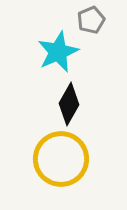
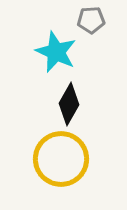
gray pentagon: rotated 20 degrees clockwise
cyan star: moved 2 px left; rotated 24 degrees counterclockwise
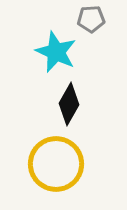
gray pentagon: moved 1 px up
yellow circle: moved 5 px left, 5 px down
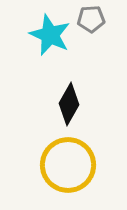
cyan star: moved 6 px left, 17 px up
yellow circle: moved 12 px right, 1 px down
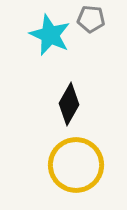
gray pentagon: rotated 8 degrees clockwise
yellow circle: moved 8 px right
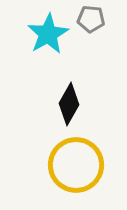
cyan star: moved 2 px left, 1 px up; rotated 18 degrees clockwise
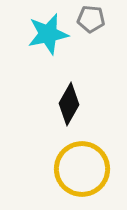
cyan star: rotated 18 degrees clockwise
yellow circle: moved 6 px right, 4 px down
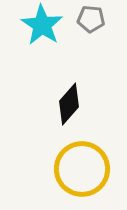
cyan star: moved 6 px left, 9 px up; rotated 27 degrees counterclockwise
black diamond: rotated 12 degrees clockwise
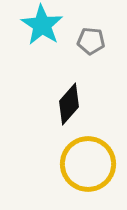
gray pentagon: moved 22 px down
yellow circle: moved 6 px right, 5 px up
